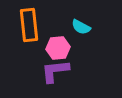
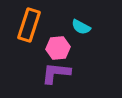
orange rectangle: rotated 24 degrees clockwise
purple L-shape: moved 1 px right, 2 px down; rotated 12 degrees clockwise
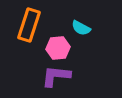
cyan semicircle: moved 1 px down
purple L-shape: moved 3 px down
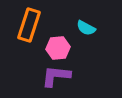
cyan semicircle: moved 5 px right
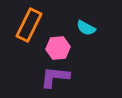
orange rectangle: rotated 8 degrees clockwise
purple L-shape: moved 1 px left, 1 px down
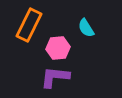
cyan semicircle: rotated 30 degrees clockwise
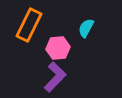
cyan semicircle: rotated 60 degrees clockwise
purple L-shape: rotated 128 degrees clockwise
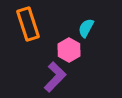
orange rectangle: moved 1 px left, 1 px up; rotated 44 degrees counterclockwise
pink hexagon: moved 11 px right, 2 px down; rotated 25 degrees counterclockwise
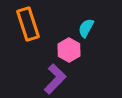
purple L-shape: moved 2 px down
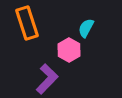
orange rectangle: moved 1 px left, 1 px up
purple L-shape: moved 8 px left
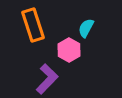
orange rectangle: moved 6 px right, 2 px down
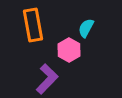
orange rectangle: rotated 8 degrees clockwise
